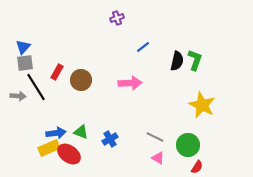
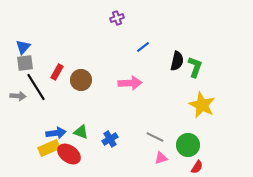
green L-shape: moved 7 px down
pink triangle: moved 3 px right; rotated 48 degrees counterclockwise
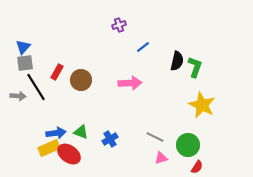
purple cross: moved 2 px right, 7 px down
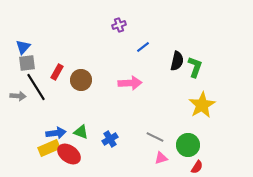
gray square: moved 2 px right
yellow star: rotated 16 degrees clockwise
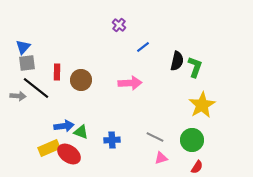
purple cross: rotated 32 degrees counterclockwise
red rectangle: rotated 28 degrees counterclockwise
black line: moved 1 px down; rotated 20 degrees counterclockwise
blue arrow: moved 8 px right, 7 px up
blue cross: moved 2 px right, 1 px down; rotated 28 degrees clockwise
green circle: moved 4 px right, 5 px up
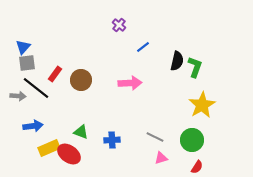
red rectangle: moved 2 px left, 2 px down; rotated 35 degrees clockwise
blue arrow: moved 31 px left
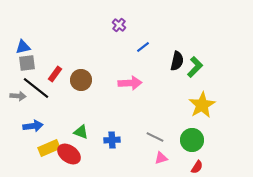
blue triangle: rotated 35 degrees clockwise
green L-shape: rotated 25 degrees clockwise
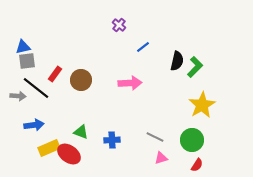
gray square: moved 2 px up
blue arrow: moved 1 px right, 1 px up
red semicircle: moved 2 px up
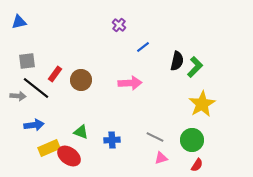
blue triangle: moved 4 px left, 25 px up
yellow star: moved 1 px up
red ellipse: moved 2 px down
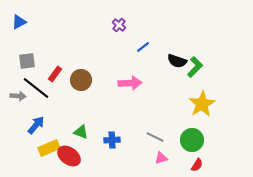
blue triangle: rotated 14 degrees counterclockwise
black semicircle: rotated 96 degrees clockwise
blue arrow: moved 2 px right; rotated 42 degrees counterclockwise
